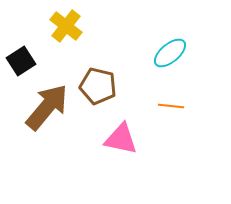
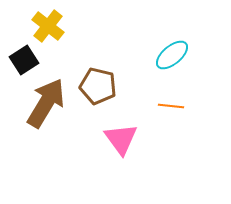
yellow cross: moved 18 px left
cyan ellipse: moved 2 px right, 2 px down
black square: moved 3 px right, 1 px up
brown arrow: moved 1 px left, 4 px up; rotated 9 degrees counterclockwise
pink triangle: rotated 42 degrees clockwise
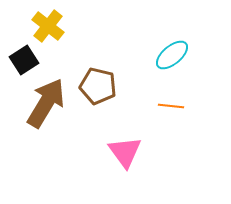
pink triangle: moved 4 px right, 13 px down
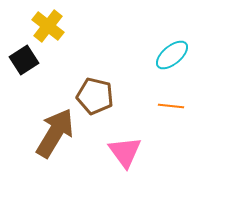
brown pentagon: moved 3 px left, 10 px down
brown arrow: moved 9 px right, 30 px down
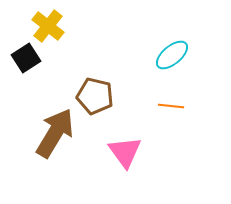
black square: moved 2 px right, 2 px up
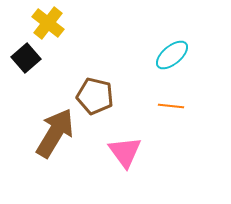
yellow cross: moved 3 px up
black square: rotated 8 degrees counterclockwise
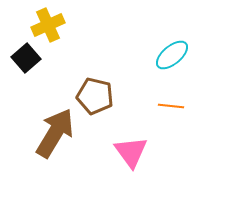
yellow cross: moved 2 px down; rotated 28 degrees clockwise
pink triangle: moved 6 px right
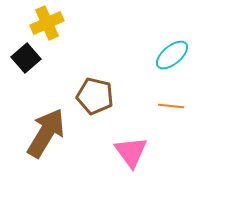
yellow cross: moved 1 px left, 2 px up
brown arrow: moved 9 px left
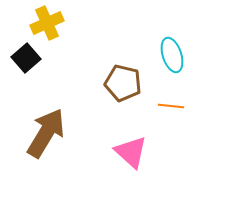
cyan ellipse: rotated 68 degrees counterclockwise
brown pentagon: moved 28 px right, 13 px up
pink triangle: rotated 12 degrees counterclockwise
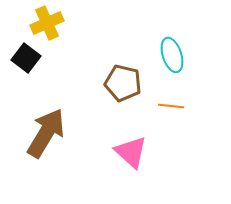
black square: rotated 12 degrees counterclockwise
